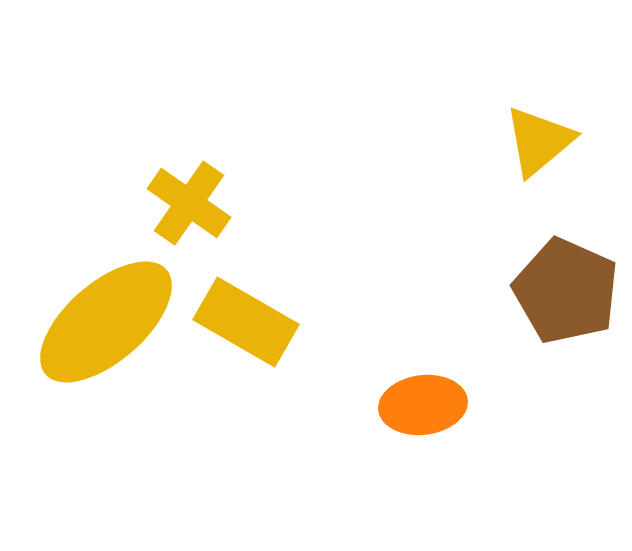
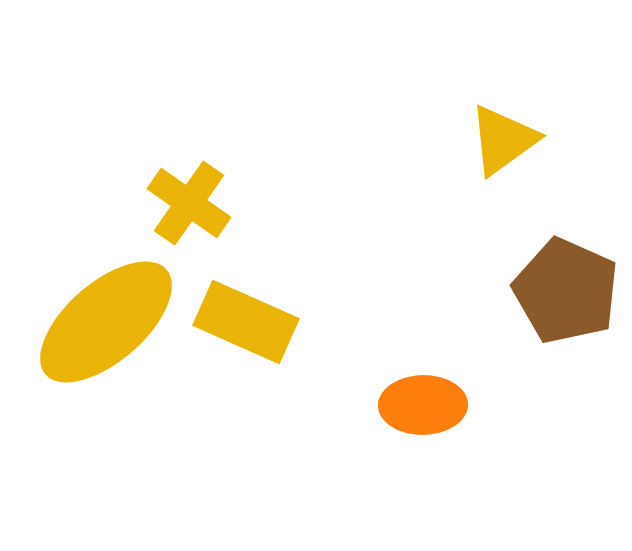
yellow triangle: moved 36 px left, 1 px up; rotated 4 degrees clockwise
yellow rectangle: rotated 6 degrees counterclockwise
orange ellipse: rotated 6 degrees clockwise
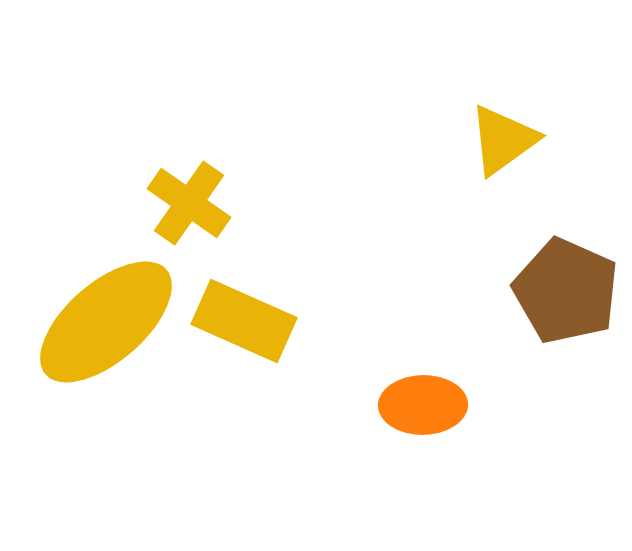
yellow rectangle: moved 2 px left, 1 px up
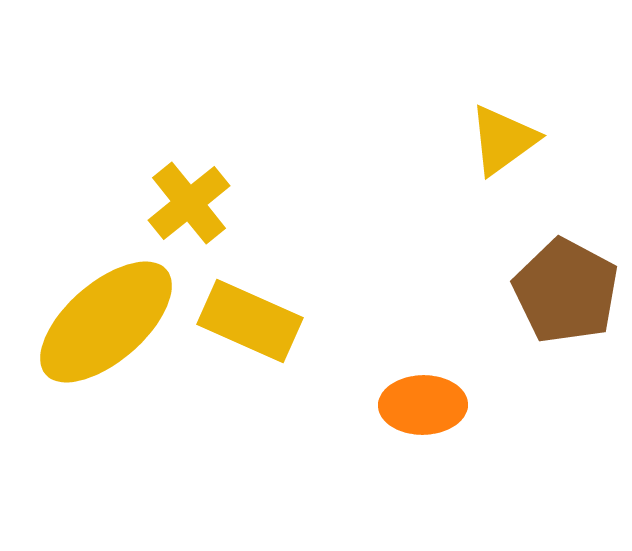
yellow cross: rotated 16 degrees clockwise
brown pentagon: rotated 4 degrees clockwise
yellow rectangle: moved 6 px right
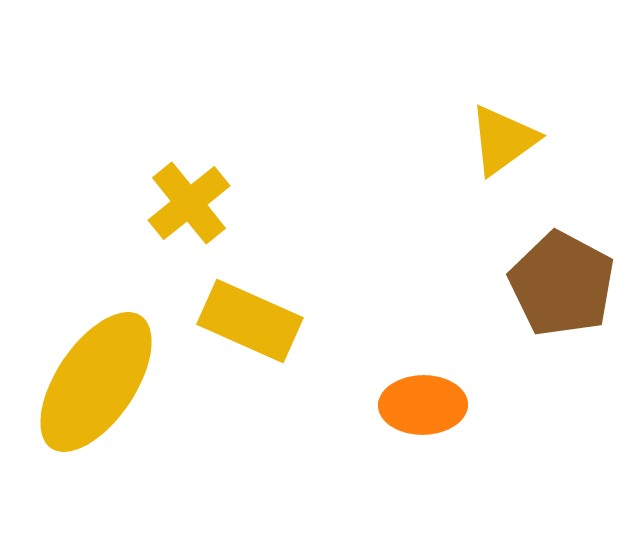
brown pentagon: moved 4 px left, 7 px up
yellow ellipse: moved 10 px left, 60 px down; rotated 15 degrees counterclockwise
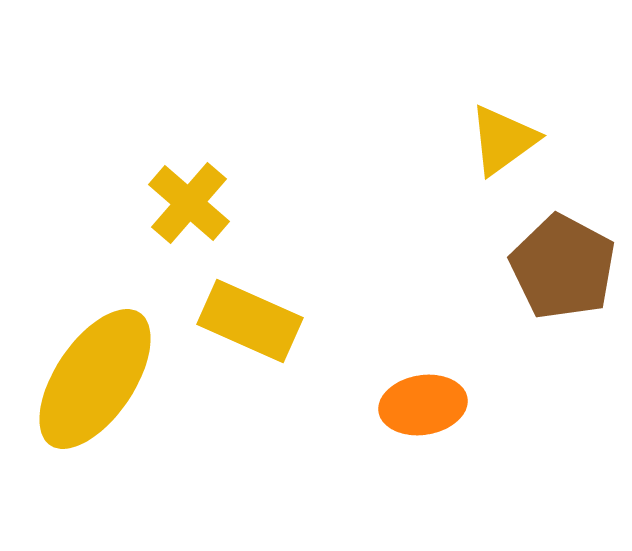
yellow cross: rotated 10 degrees counterclockwise
brown pentagon: moved 1 px right, 17 px up
yellow ellipse: moved 1 px left, 3 px up
orange ellipse: rotated 8 degrees counterclockwise
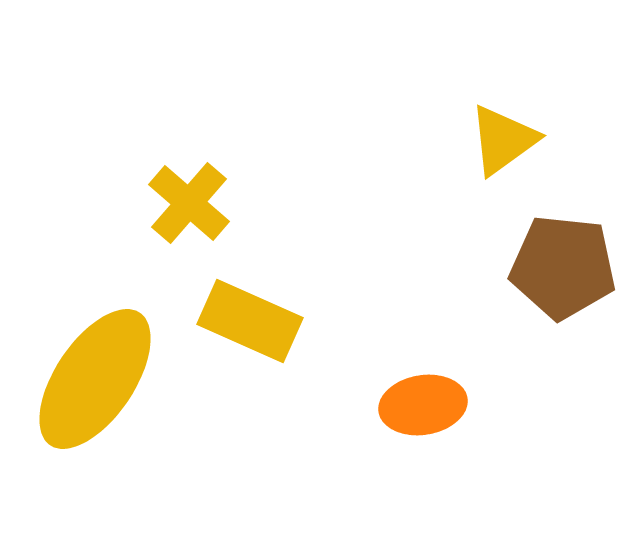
brown pentagon: rotated 22 degrees counterclockwise
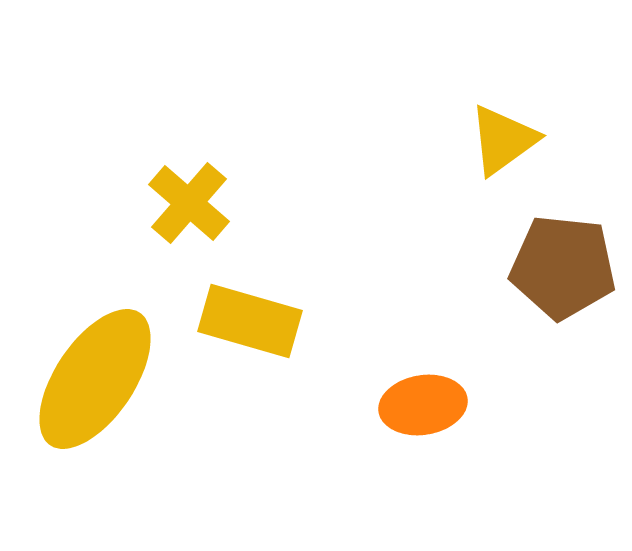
yellow rectangle: rotated 8 degrees counterclockwise
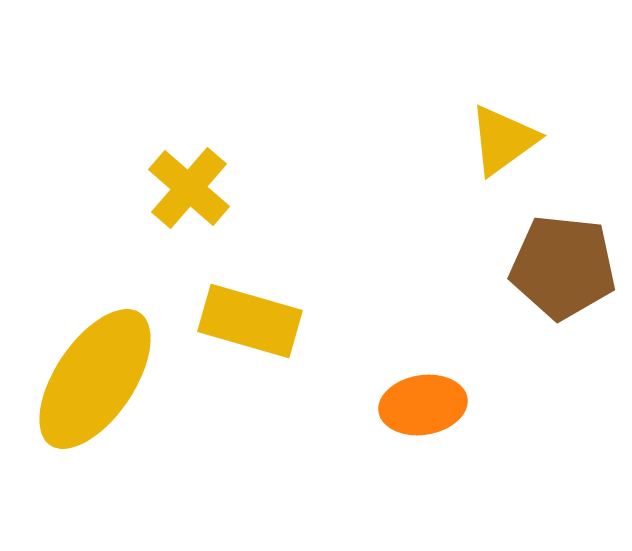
yellow cross: moved 15 px up
